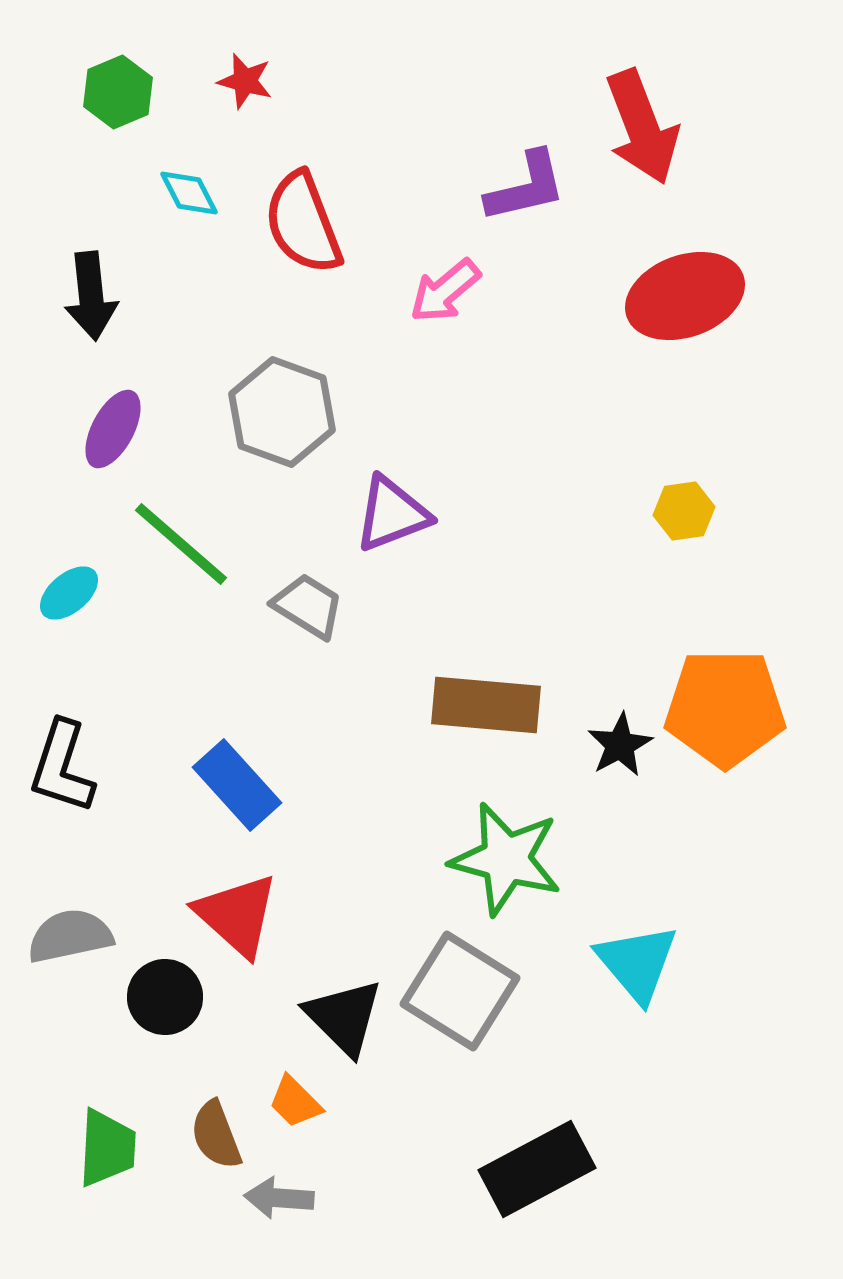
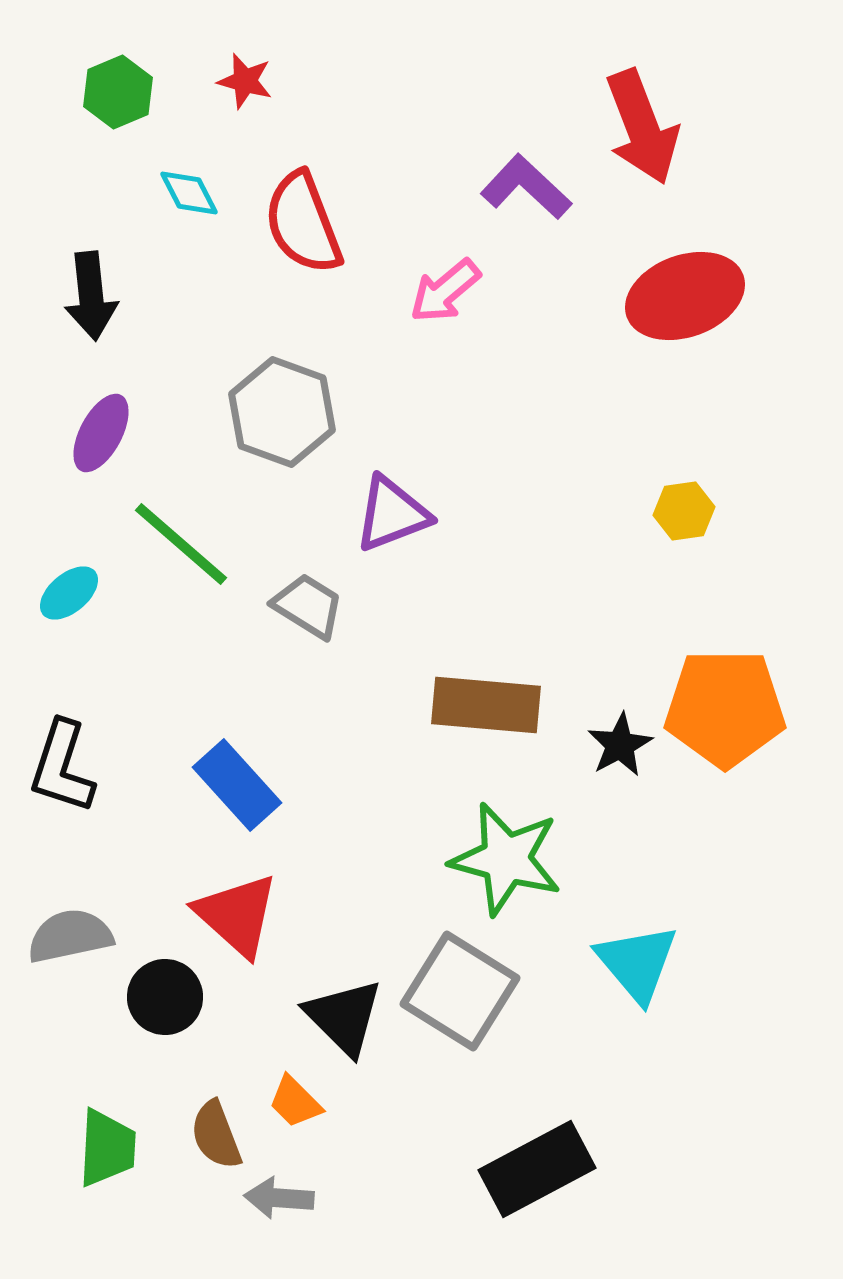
purple L-shape: rotated 124 degrees counterclockwise
purple ellipse: moved 12 px left, 4 px down
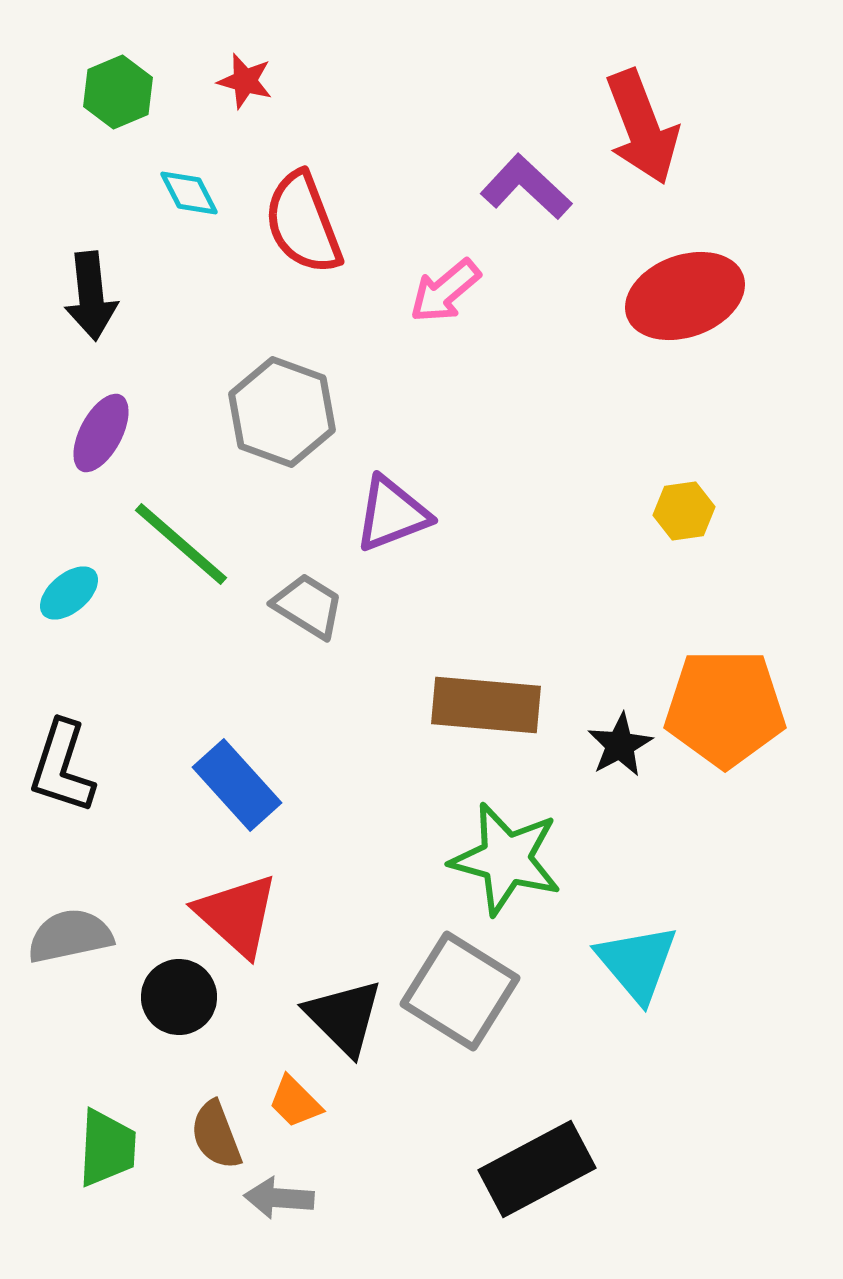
black circle: moved 14 px right
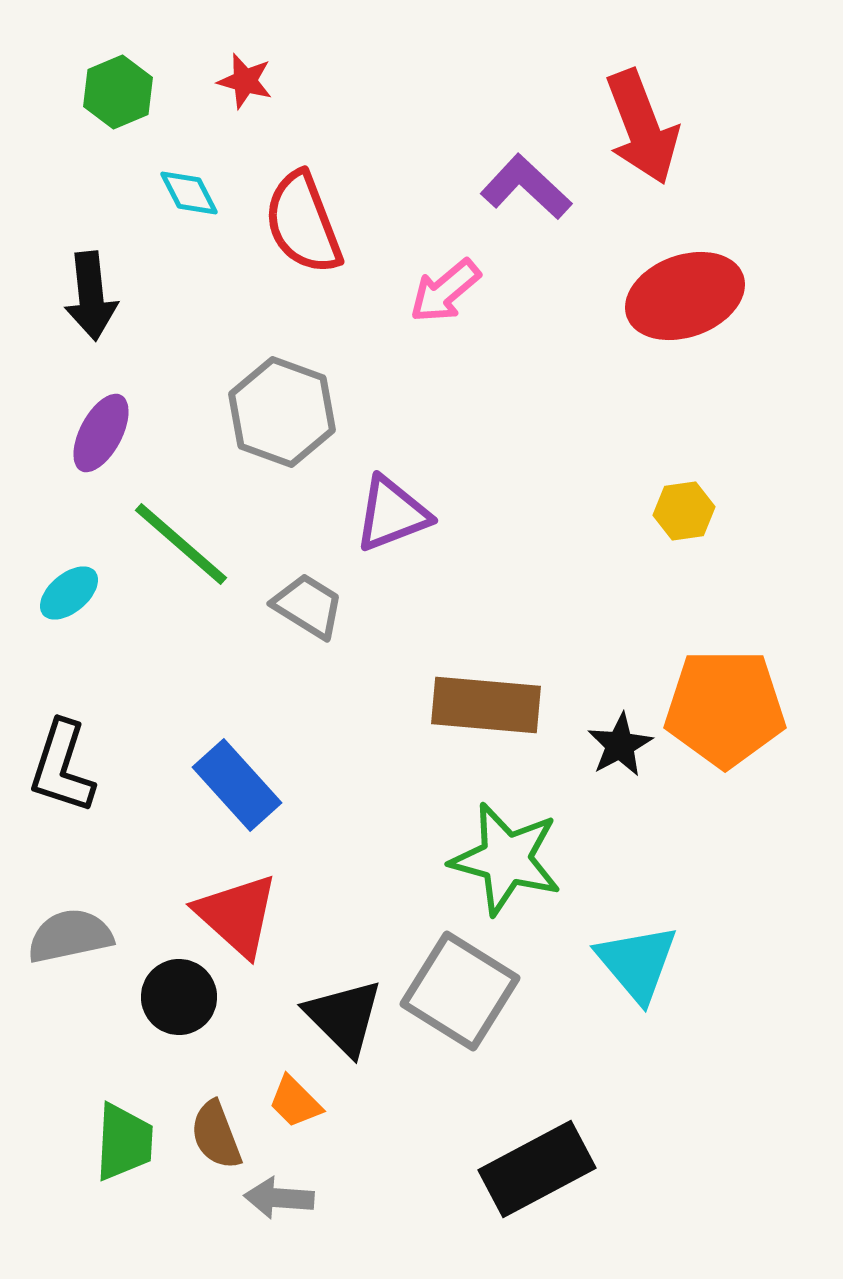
green trapezoid: moved 17 px right, 6 px up
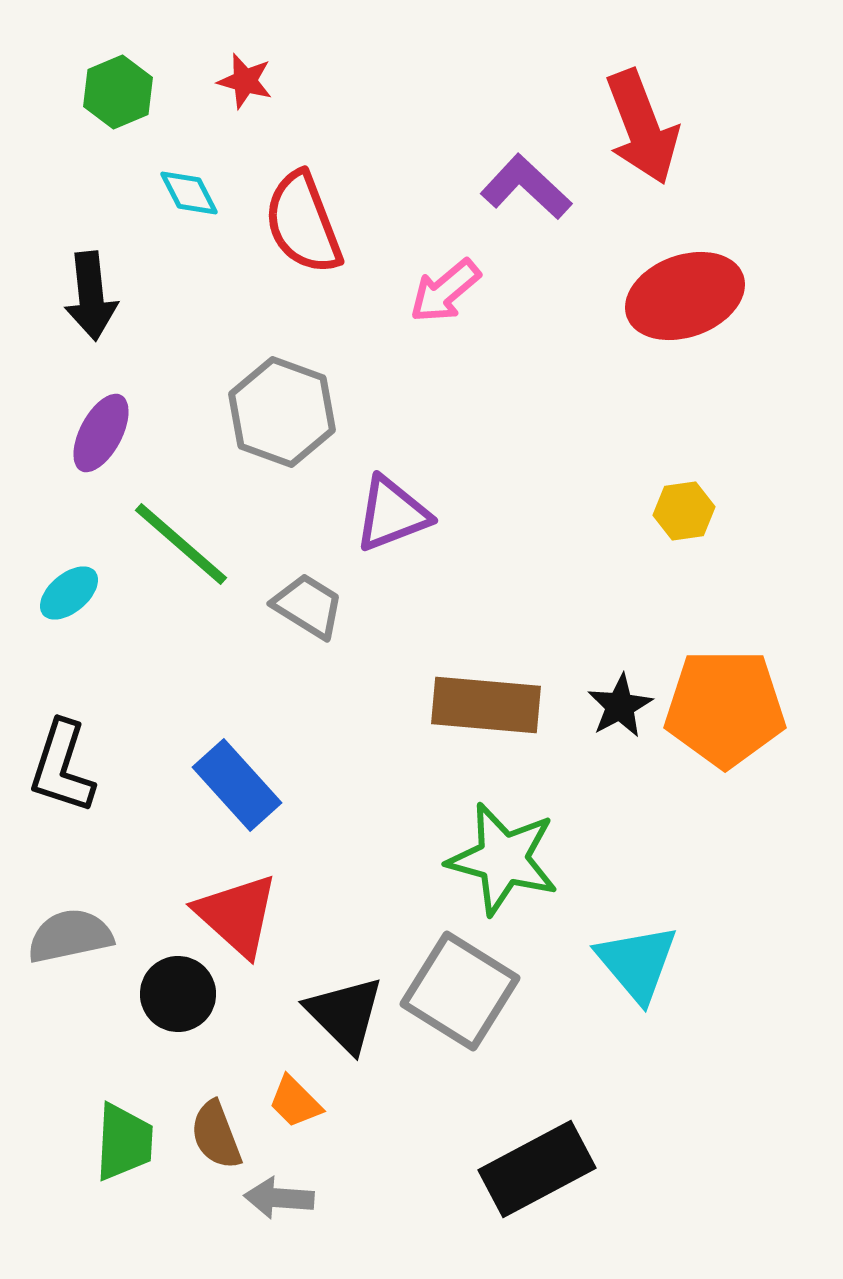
black star: moved 39 px up
green star: moved 3 px left
black circle: moved 1 px left, 3 px up
black triangle: moved 1 px right, 3 px up
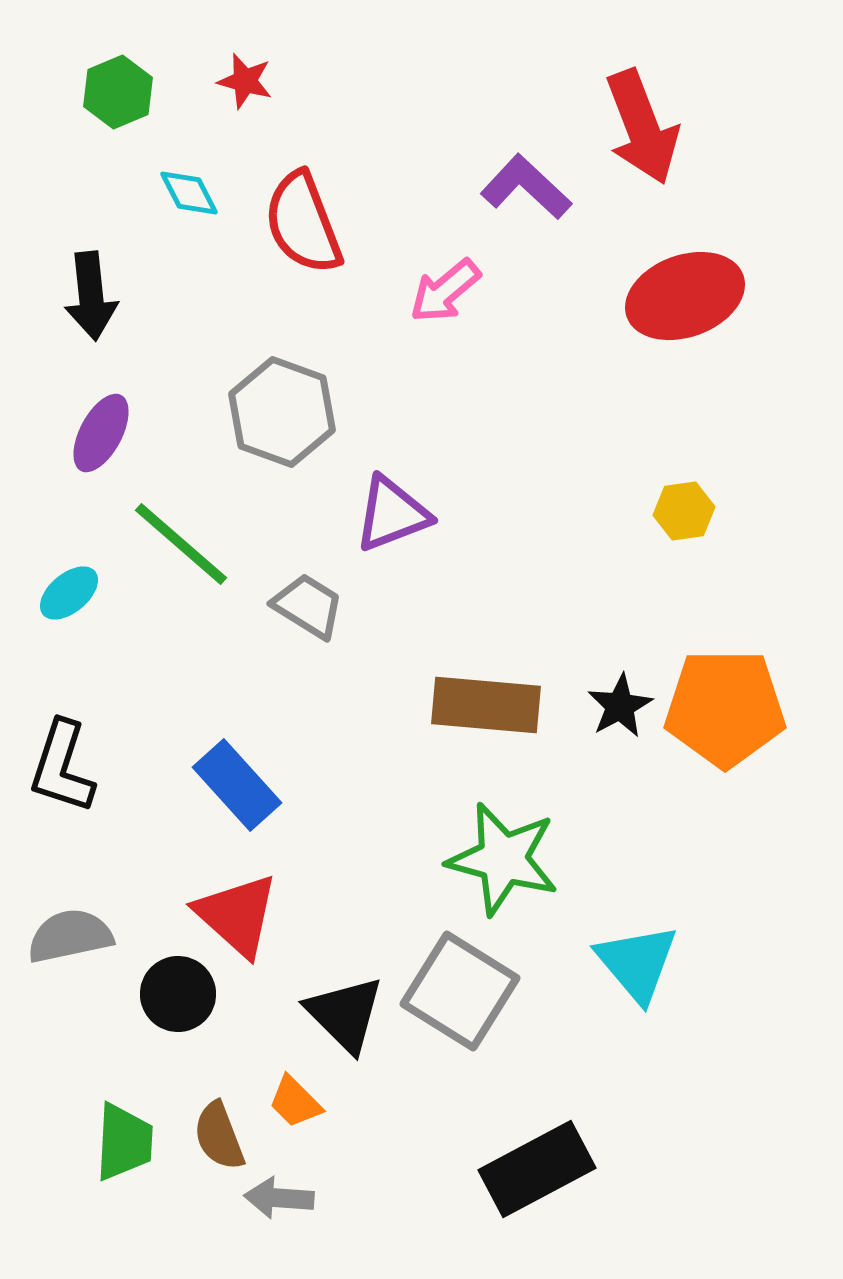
brown semicircle: moved 3 px right, 1 px down
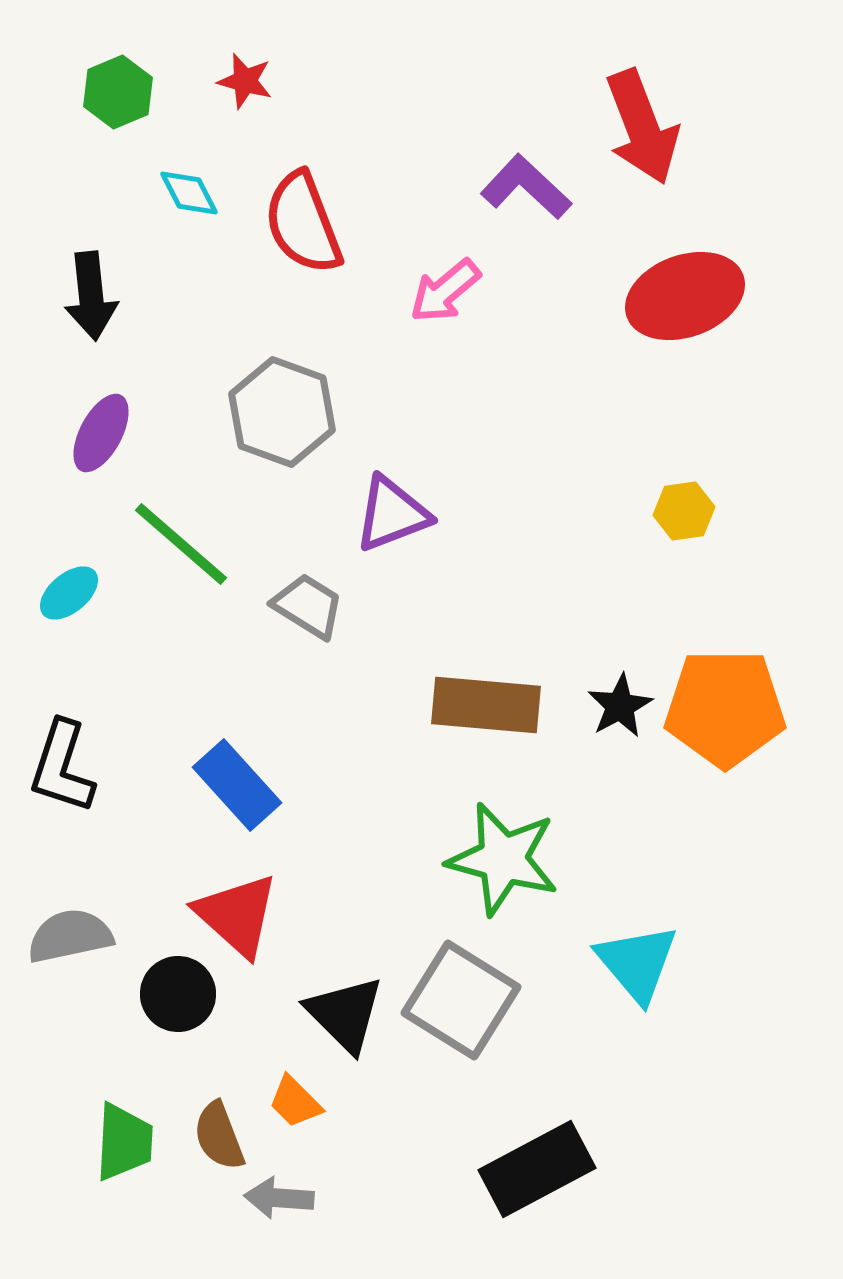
gray square: moved 1 px right, 9 px down
